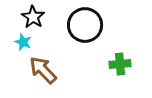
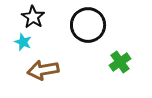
black circle: moved 3 px right
green cross: moved 2 px up; rotated 30 degrees counterclockwise
brown arrow: rotated 56 degrees counterclockwise
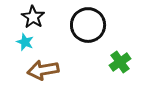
cyan star: moved 2 px right
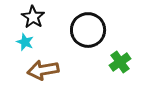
black circle: moved 5 px down
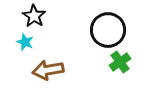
black star: moved 1 px right, 1 px up
black circle: moved 20 px right
brown arrow: moved 5 px right
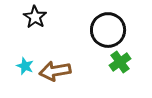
black star: moved 1 px right, 1 px down
cyan star: moved 24 px down
brown arrow: moved 7 px right, 1 px down
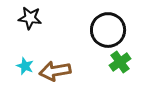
black star: moved 5 px left, 1 px down; rotated 25 degrees counterclockwise
